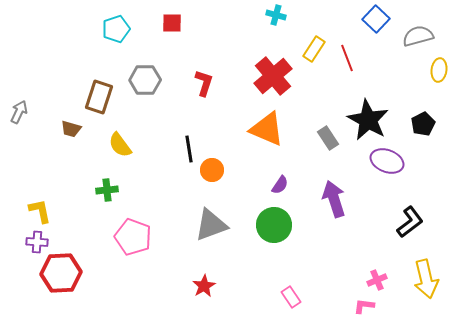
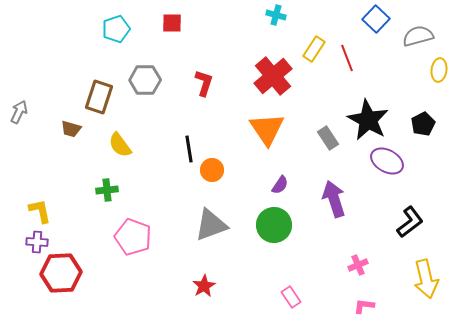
orange triangle: rotated 33 degrees clockwise
purple ellipse: rotated 8 degrees clockwise
pink cross: moved 19 px left, 15 px up
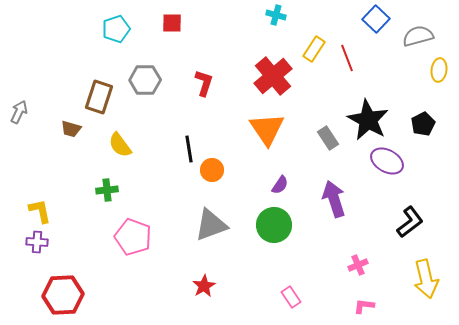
red hexagon: moved 2 px right, 22 px down
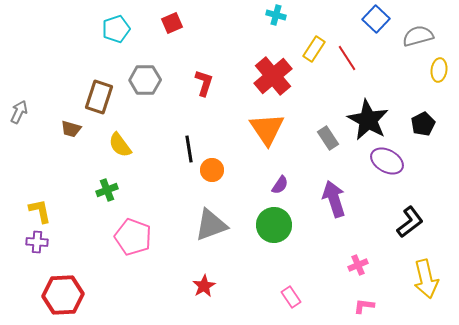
red square: rotated 25 degrees counterclockwise
red line: rotated 12 degrees counterclockwise
green cross: rotated 15 degrees counterclockwise
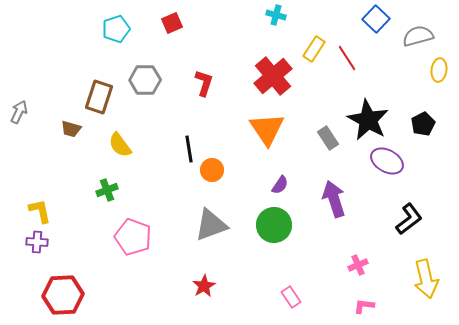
black L-shape: moved 1 px left, 3 px up
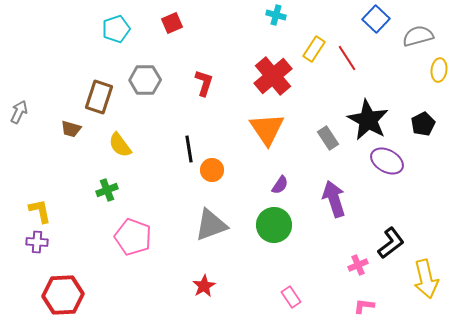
black L-shape: moved 18 px left, 24 px down
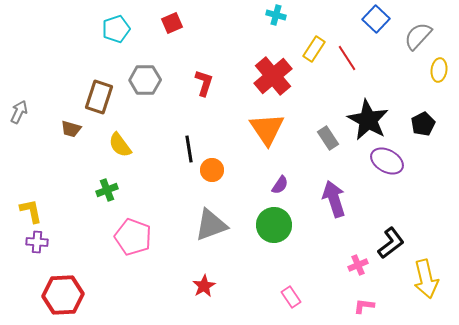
gray semicircle: rotated 32 degrees counterclockwise
yellow L-shape: moved 9 px left
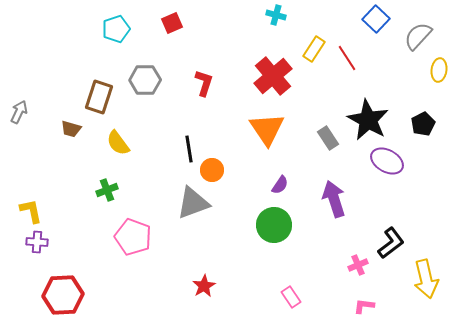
yellow semicircle: moved 2 px left, 2 px up
gray triangle: moved 18 px left, 22 px up
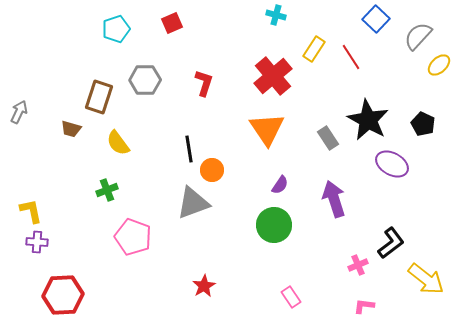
red line: moved 4 px right, 1 px up
yellow ellipse: moved 5 px up; rotated 40 degrees clockwise
black pentagon: rotated 20 degrees counterclockwise
purple ellipse: moved 5 px right, 3 px down
yellow arrow: rotated 39 degrees counterclockwise
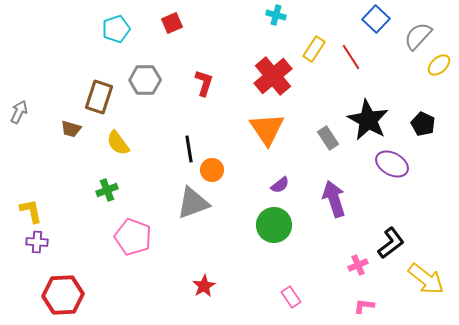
purple semicircle: rotated 18 degrees clockwise
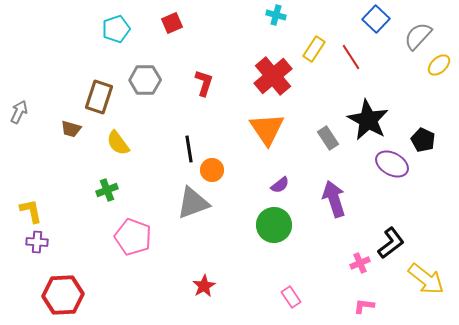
black pentagon: moved 16 px down
pink cross: moved 2 px right, 2 px up
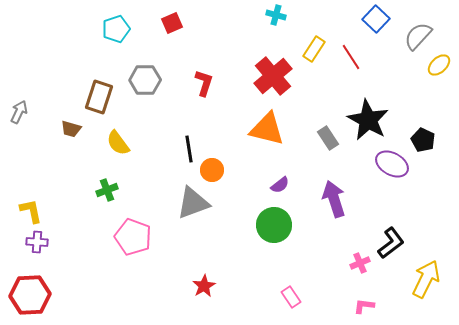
orange triangle: rotated 42 degrees counterclockwise
yellow arrow: rotated 102 degrees counterclockwise
red hexagon: moved 33 px left
